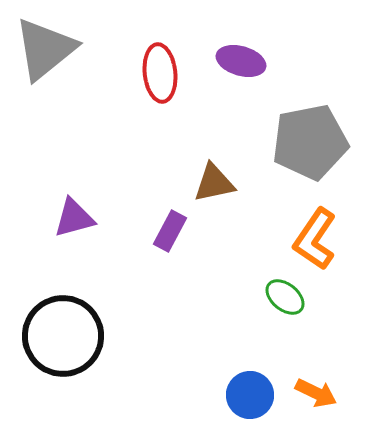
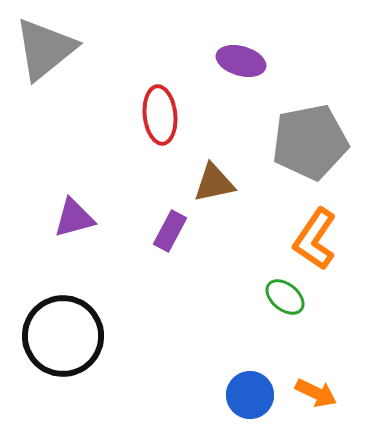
red ellipse: moved 42 px down
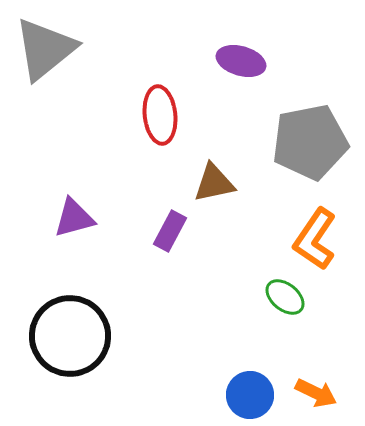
black circle: moved 7 px right
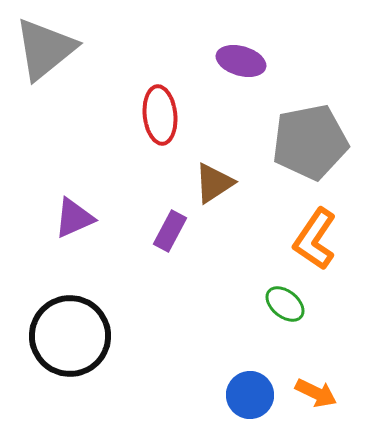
brown triangle: rotated 21 degrees counterclockwise
purple triangle: rotated 9 degrees counterclockwise
green ellipse: moved 7 px down
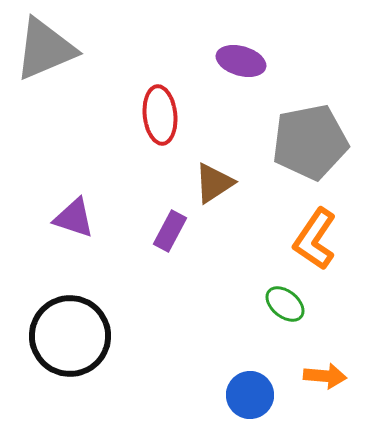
gray triangle: rotated 16 degrees clockwise
purple triangle: rotated 42 degrees clockwise
orange arrow: moved 9 px right, 17 px up; rotated 21 degrees counterclockwise
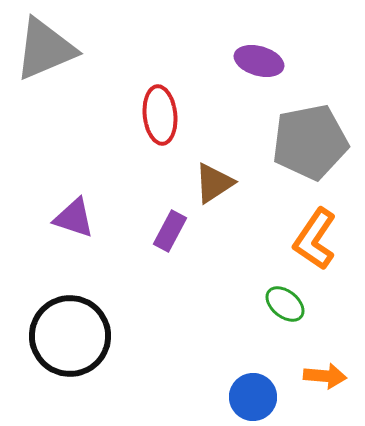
purple ellipse: moved 18 px right
blue circle: moved 3 px right, 2 px down
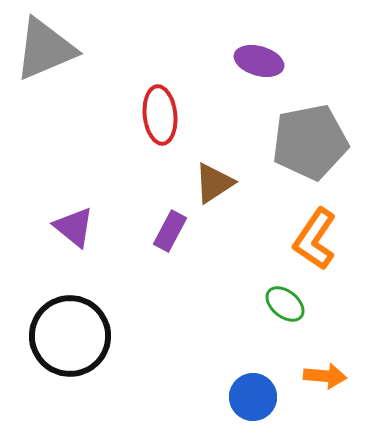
purple triangle: moved 9 px down; rotated 21 degrees clockwise
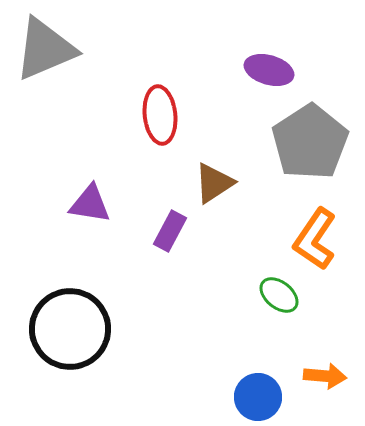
purple ellipse: moved 10 px right, 9 px down
gray pentagon: rotated 22 degrees counterclockwise
purple triangle: moved 16 px right, 23 px up; rotated 30 degrees counterclockwise
green ellipse: moved 6 px left, 9 px up
black circle: moved 7 px up
blue circle: moved 5 px right
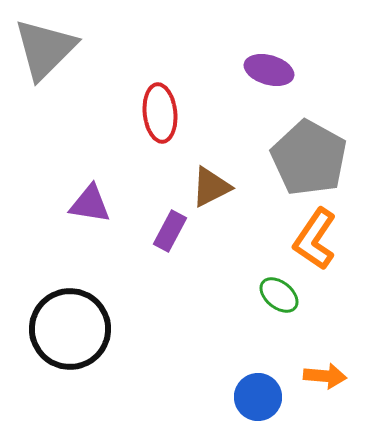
gray triangle: rotated 22 degrees counterclockwise
red ellipse: moved 2 px up
gray pentagon: moved 1 px left, 16 px down; rotated 10 degrees counterclockwise
brown triangle: moved 3 px left, 4 px down; rotated 6 degrees clockwise
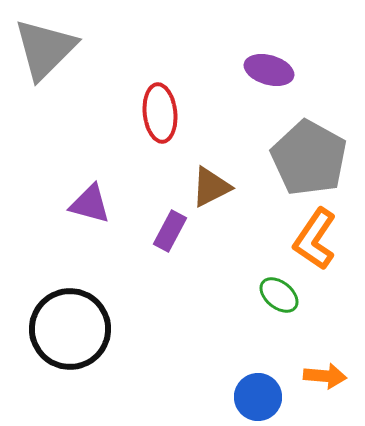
purple triangle: rotated 6 degrees clockwise
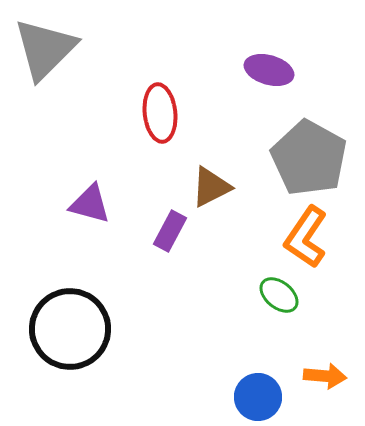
orange L-shape: moved 9 px left, 2 px up
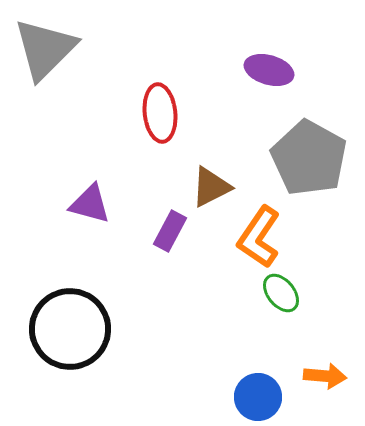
orange L-shape: moved 47 px left
green ellipse: moved 2 px right, 2 px up; rotated 12 degrees clockwise
